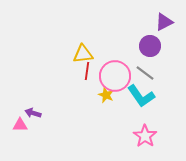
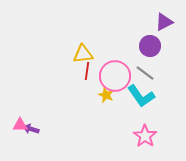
purple arrow: moved 2 px left, 16 px down
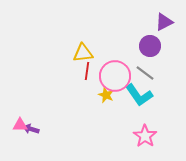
yellow triangle: moved 1 px up
cyan L-shape: moved 2 px left, 1 px up
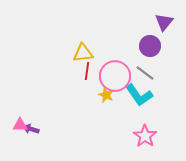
purple triangle: rotated 24 degrees counterclockwise
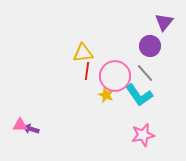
gray line: rotated 12 degrees clockwise
pink star: moved 2 px left, 1 px up; rotated 25 degrees clockwise
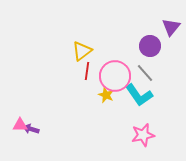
purple triangle: moved 7 px right, 5 px down
yellow triangle: moved 1 px left, 2 px up; rotated 30 degrees counterclockwise
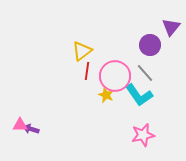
purple circle: moved 1 px up
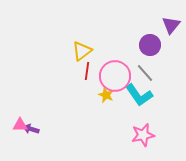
purple triangle: moved 2 px up
